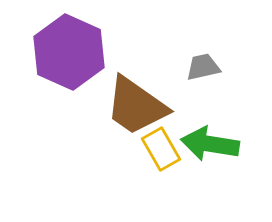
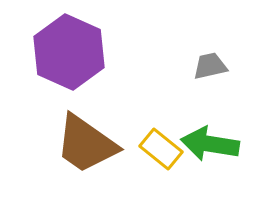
gray trapezoid: moved 7 px right, 1 px up
brown trapezoid: moved 50 px left, 38 px down
yellow rectangle: rotated 21 degrees counterclockwise
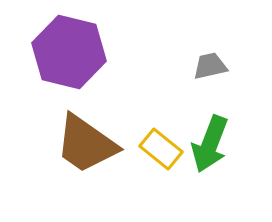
purple hexagon: rotated 10 degrees counterclockwise
green arrow: rotated 78 degrees counterclockwise
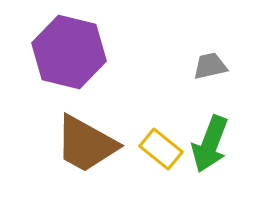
brown trapezoid: rotated 6 degrees counterclockwise
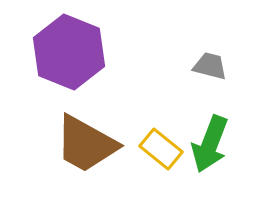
purple hexagon: rotated 8 degrees clockwise
gray trapezoid: rotated 27 degrees clockwise
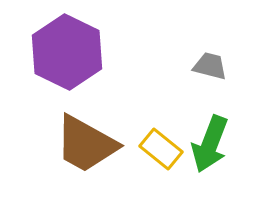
purple hexagon: moved 2 px left; rotated 4 degrees clockwise
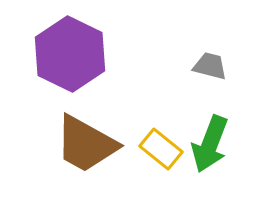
purple hexagon: moved 3 px right, 2 px down
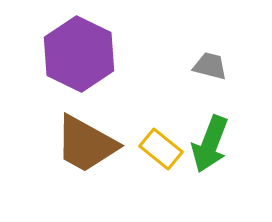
purple hexagon: moved 9 px right
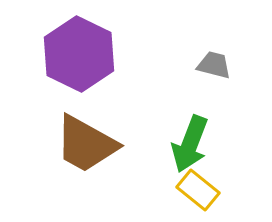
gray trapezoid: moved 4 px right, 1 px up
green arrow: moved 20 px left
yellow rectangle: moved 37 px right, 41 px down
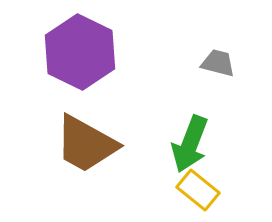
purple hexagon: moved 1 px right, 2 px up
gray trapezoid: moved 4 px right, 2 px up
